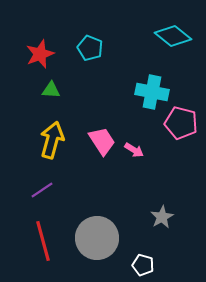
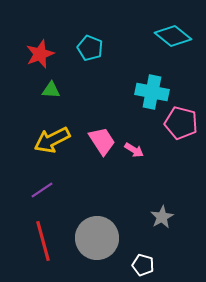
yellow arrow: rotated 132 degrees counterclockwise
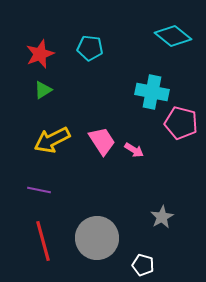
cyan pentagon: rotated 15 degrees counterclockwise
green triangle: moved 8 px left; rotated 36 degrees counterclockwise
purple line: moved 3 px left; rotated 45 degrees clockwise
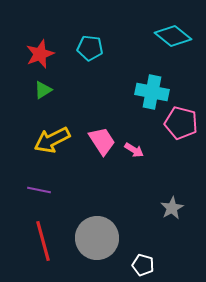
gray star: moved 10 px right, 9 px up
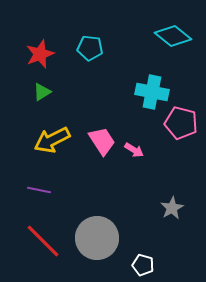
green triangle: moved 1 px left, 2 px down
red line: rotated 30 degrees counterclockwise
